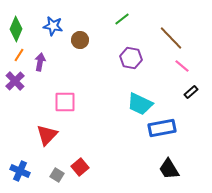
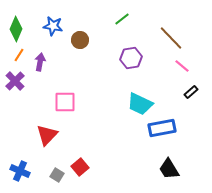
purple hexagon: rotated 20 degrees counterclockwise
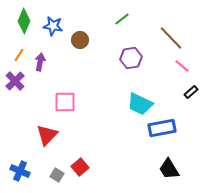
green diamond: moved 8 px right, 8 px up
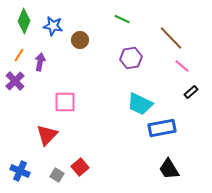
green line: rotated 63 degrees clockwise
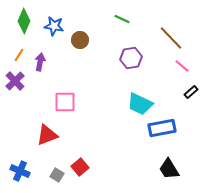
blue star: moved 1 px right
red triangle: rotated 25 degrees clockwise
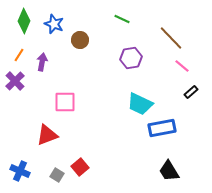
blue star: moved 2 px up; rotated 12 degrees clockwise
purple arrow: moved 2 px right
black trapezoid: moved 2 px down
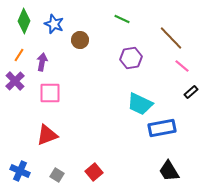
pink square: moved 15 px left, 9 px up
red square: moved 14 px right, 5 px down
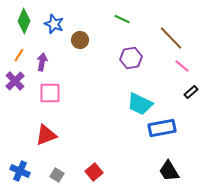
red triangle: moved 1 px left
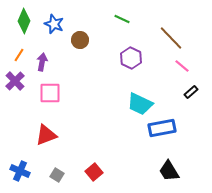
purple hexagon: rotated 25 degrees counterclockwise
